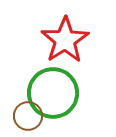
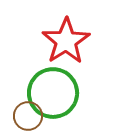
red star: moved 1 px right, 1 px down
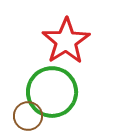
green circle: moved 1 px left, 1 px up
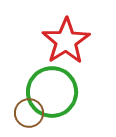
brown circle: moved 1 px right, 3 px up
